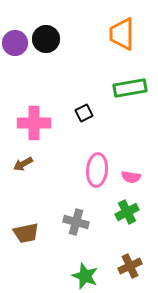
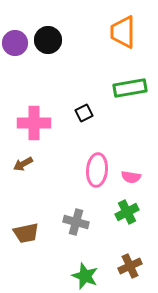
orange trapezoid: moved 1 px right, 2 px up
black circle: moved 2 px right, 1 px down
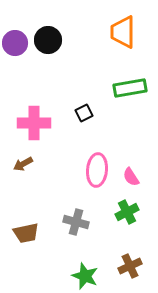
pink semicircle: rotated 48 degrees clockwise
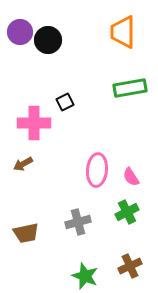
purple circle: moved 5 px right, 11 px up
black square: moved 19 px left, 11 px up
gray cross: moved 2 px right; rotated 30 degrees counterclockwise
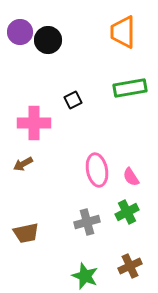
black square: moved 8 px right, 2 px up
pink ellipse: rotated 16 degrees counterclockwise
gray cross: moved 9 px right
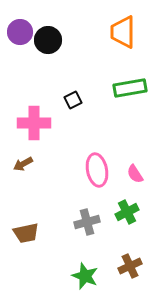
pink semicircle: moved 4 px right, 3 px up
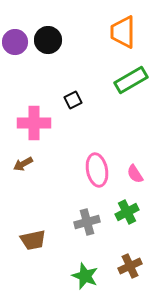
purple circle: moved 5 px left, 10 px down
green rectangle: moved 1 px right, 8 px up; rotated 20 degrees counterclockwise
brown trapezoid: moved 7 px right, 7 px down
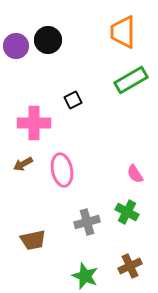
purple circle: moved 1 px right, 4 px down
pink ellipse: moved 35 px left
green cross: rotated 35 degrees counterclockwise
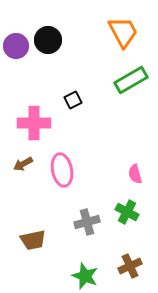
orange trapezoid: rotated 152 degrees clockwise
pink semicircle: rotated 18 degrees clockwise
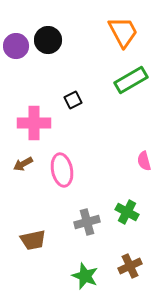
pink semicircle: moved 9 px right, 13 px up
